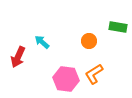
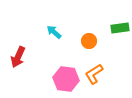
green rectangle: moved 2 px right, 1 px down; rotated 18 degrees counterclockwise
cyan arrow: moved 12 px right, 10 px up
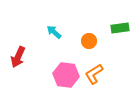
pink hexagon: moved 4 px up
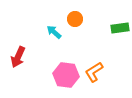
orange circle: moved 14 px left, 22 px up
orange L-shape: moved 2 px up
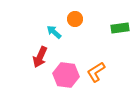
red arrow: moved 22 px right
orange L-shape: moved 2 px right
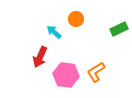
orange circle: moved 1 px right
green rectangle: moved 1 px left, 1 px down; rotated 18 degrees counterclockwise
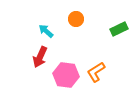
cyan arrow: moved 8 px left, 1 px up
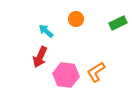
green rectangle: moved 1 px left, 6 px up
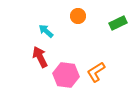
orange circle: moved 2 px right, 3 px up
red arrow: rotated 130 degrees clockwise
